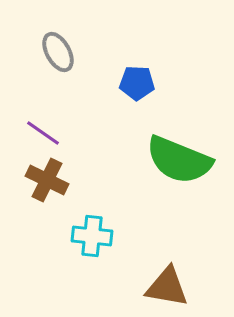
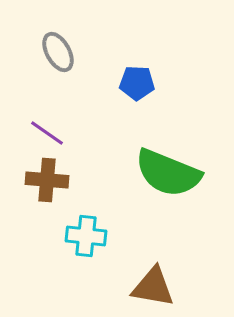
purple line: moved 4 px right
green semicircle: moved 11 px left, 13 px down
brown cross: rotated 21 degrees counterclockwise
cyan cross: moved 6 px left
brown triangle: moved 14 px left
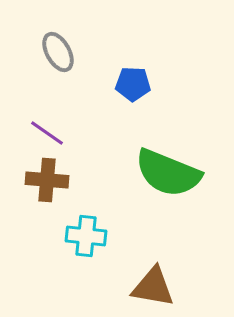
blue pentagon: moved 4 px left, 1 px down
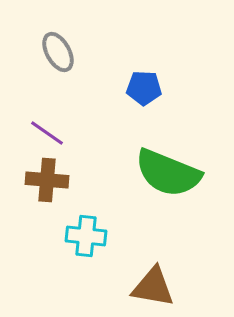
blue pentagon: moved 11 px right, 4 px down
